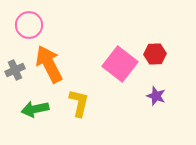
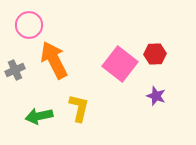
orange arrow: moved 5 px right, 4 px up
yellow L-shape: moved 5 px down
green arrow: moved 4 px right, 7 px down
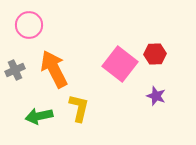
orange arrow: moved 9 px down
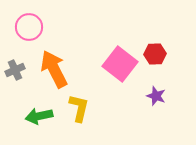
pink circle: moved 2 px down
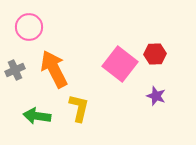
green arrow: moved 2 px left; rotated 20 degrees clockwise
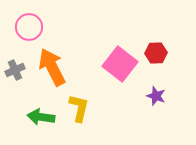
red hexagon: moved 1 px right, 1 px up
orange arrow: moved 2 px left, 2 px up
green arrow: moved 4 px right, 1 px down
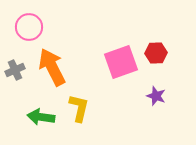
pink square: moved 1 px right, 2 px up; rotated 32 degrees clockwise
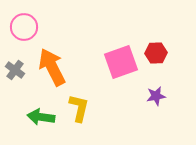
pink circle: moved 5 px left
gray cross: rotated 30 degrees counterclockwise
purple star: rotated 30 degrees counterclockwise
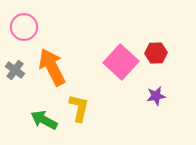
pink square: rotated 28 degrees counterclockwise
green arrow: moved 3 px right, 3 px down; rotated 20 degrees clockwise
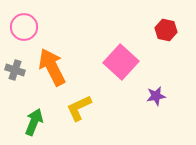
red hexagon: moved 10 px right, 23 px up; rotated 15 degrees clockwise
gray cross: rotated 18 degrees counterclockwise
yellow L-shape: rotated 128 degrees counterclockwise
green arrow: moved 10 px left, 2 px down; rotated 84 degrees clockwise
